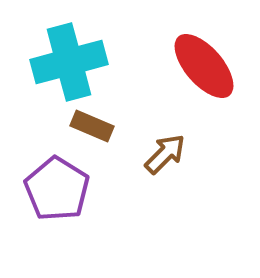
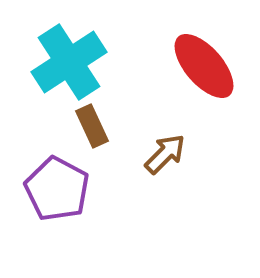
cyan cross: rotated 18 degrees counterclockwise
brown rectangle: rotated 42 degrees clockwise
purple pentagon: rotated 4 degrees counterclockwise
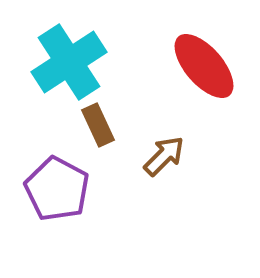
brown rectangle: moved 6 px right, 1 px up
brown arrow: moved 1 px left, 2 px down
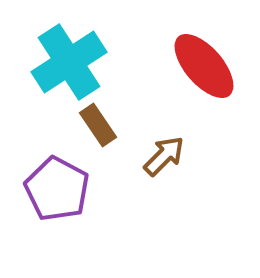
brown rectangle: rotated 9 degrees counterclockwise
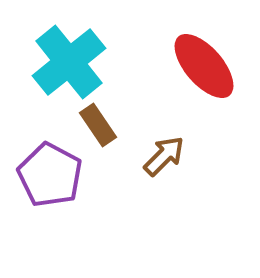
cyan cross: rotated 6 degrees counterclockwise
purple pentagon: moved 7 px left, 14 px up
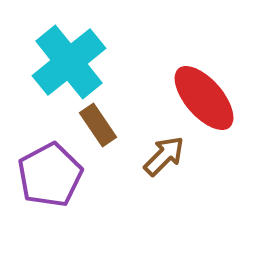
red ellipse: moved 32 px down
purple pentagon: rotated 16 degrees clockwise
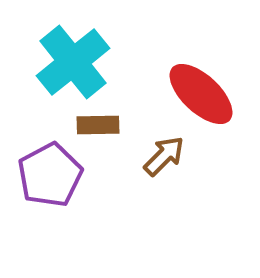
cyan cross: moved 4 px right
red ellipse: moved 3 px left, 4 px up; rotated 6 degrees counterclockwise
brown rectangle: rotated 57 degrees counterclockwise
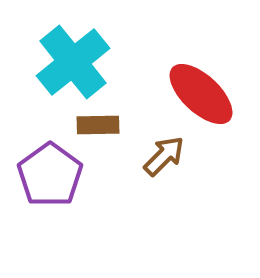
purple pentagon: rotated 8 degrees counterclockwise
